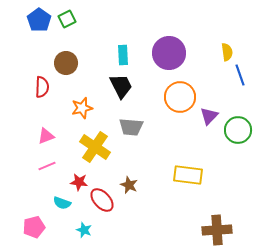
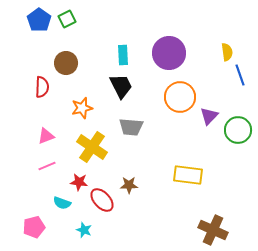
yellow cross: moved 3 px left
brown star: rotated 24 degrees counterclockwise
brown cross: moved 4 px left; rotated 28 degrees clockwise
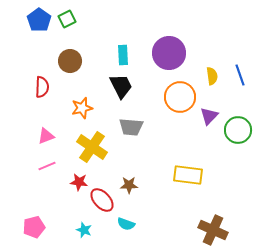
yellow semicircle: moved 15 px left, 24 px down
brown circle: moved 4 px right, 2 px up
cyan semicircle: moved 64 px right, 21 px down
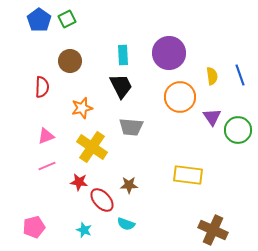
purple triangle: moved 3 px right, 1 px down; rotated 18 degrees counterclockwise
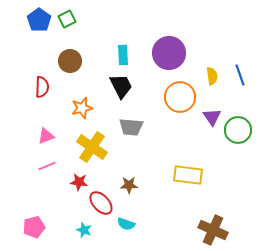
red ellipse: moved 1 px left, 3 px down
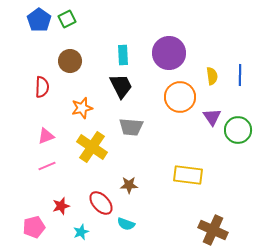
blue line: rotated 20 degrees clockwise
red star: moved 18 px left, 24 px down; rotated 24 degrees counterclockwise
cyan star: moved 3 px left, 2 px down; rotated 28 degrees clockwise
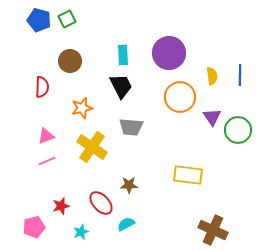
blue pentagon: rotated 20 degrees counterclockwise
pink line: moved 5 px up
cyan semicircle: rotated 132 degrees clockwise
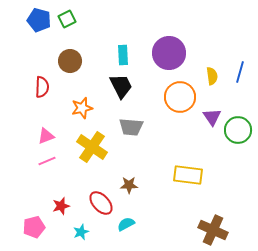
blue line: moved 3 px up; rotated 15 degrees clockwise
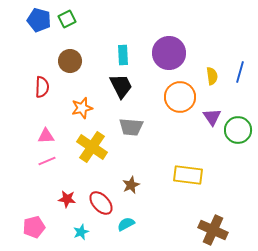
pink triangle: rotated 18 degrees clockwise
brown star: moved 2 px right; rotated 24 degrees counterclockwise
red star: moved 6 px right, 7 px up; rotated 24 degrees clockwise
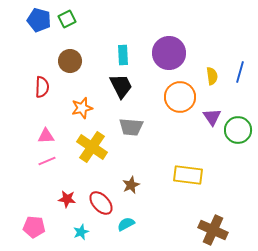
pink pentagon: rotated 20 degrees clockwise
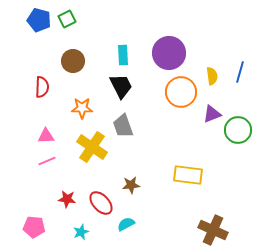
brown circle: moved 3 px right
orange circle: moved 1 px right, 5 px up
orange star: rotated 15 degrees clockwise
purple triangle: moved 3 px up; rotated 42 degrees clockwise
gray trapezoid: moved 8 px left, 1 px up; rotated 65 degrees clockwise
brown star: rotated 18 degrees clockwise
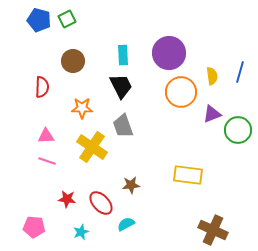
pink line: rotated 42 degrees clockwise
